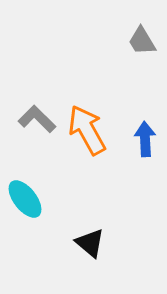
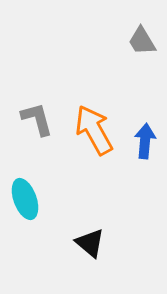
gray L-shape: rotated 30 degrees clockwise
orange arrow: moved 7 px right
blue arrow: moved 2 px down; rotated 8 degrees clockwise
cyan ellipse: rotated 18 degrees clockwise
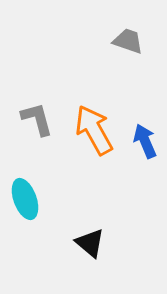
gray trapezoid: moved 14 px left; rotated 140 degrees clockwise
blue arrow: rotated 28 degrees counterclockwise
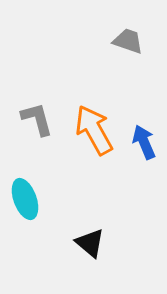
blue arrow: moved 1 px left, 1 px down
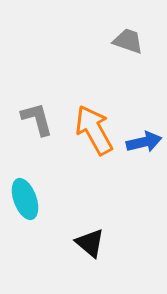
blue arrow: rotated 100 degrees clockwise
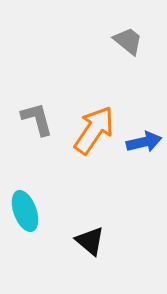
gray trapezoid: rotated 20 degrees clockwise
orange arrow: rotated 63 degrees clockwise
cyan ellipse: moved 12 px down
black triangle: moved 2 px up
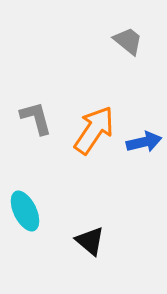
gray L-shape: moved 1 px left, 1 px up
cyan ellipse: rotated 6 degrees counterclockwise
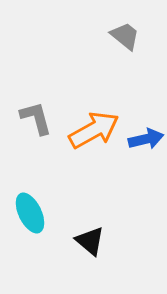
gray trapezoid: moved 3 px left, 5 px up
orange arrow: rotated 27 degrees clockwise
blue arrow: moved 2 px right, 3 px up
cyan ellipse: moved 5 px right, 2 px down
